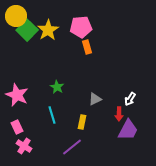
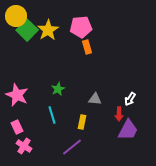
green star: moved 1 px right, 2 px down; rotated 16 degrees clockwise
gray triangle: rotated 32 degrees clockwise
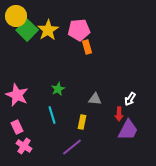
pink pentagon: moved 2 px left, 3 px down
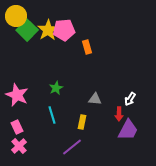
pink pentagon: moved 15 px left
green star: moved 2 px left, 1 px up
pink cross: moved 5 px left; rotated 14 degrees clockwise
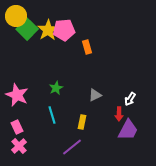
green square: moved 1 px up
gray triangle: moved 4 px up; rotated 32 degrees counterclockwise
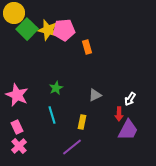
yellow circle: moved 2 px left, 3 px up
yellow star: rotated 25 degrees counterclockwise
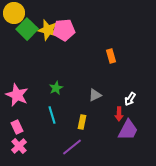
orange rectangle: moved 24 px right, 9 px down
